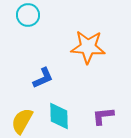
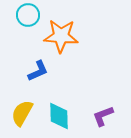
orange star: moved 27 px left, 11 px up
blue L-shape: moved 5 px left, 7 px up
purple L-shape: rotated 15 degrees counterclockwise
yellow semicircle: moved 8 px up
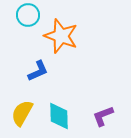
orange star: rotated 16 degrees clockwise
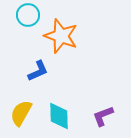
yellow semicircle: moved 1 px left
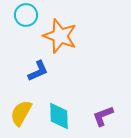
cyan circle: moved 2 px left
orange star: moved 1 px left
